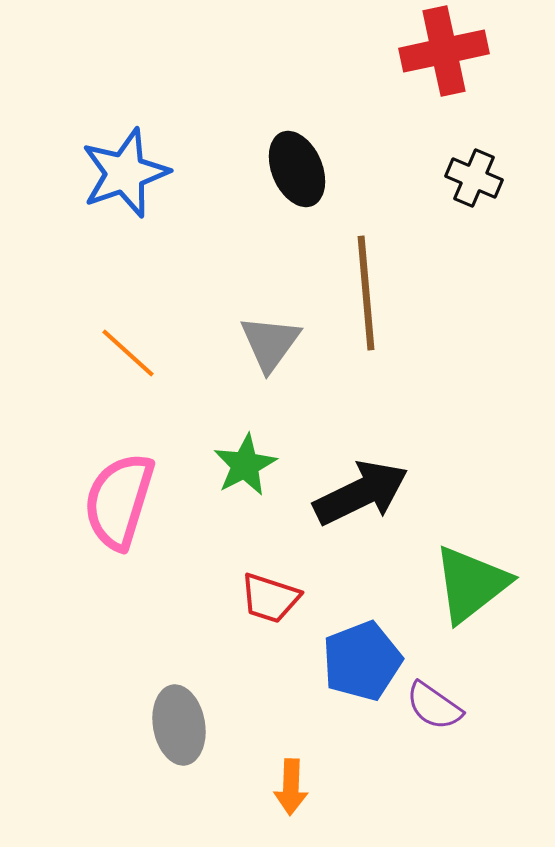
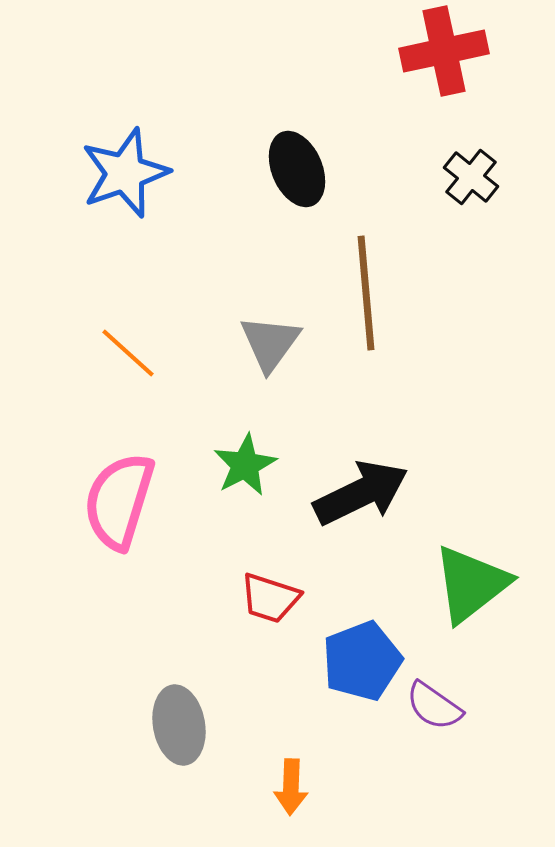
black cross: moved 3 px left, 1 px up; rotated 16 degrees clockwise
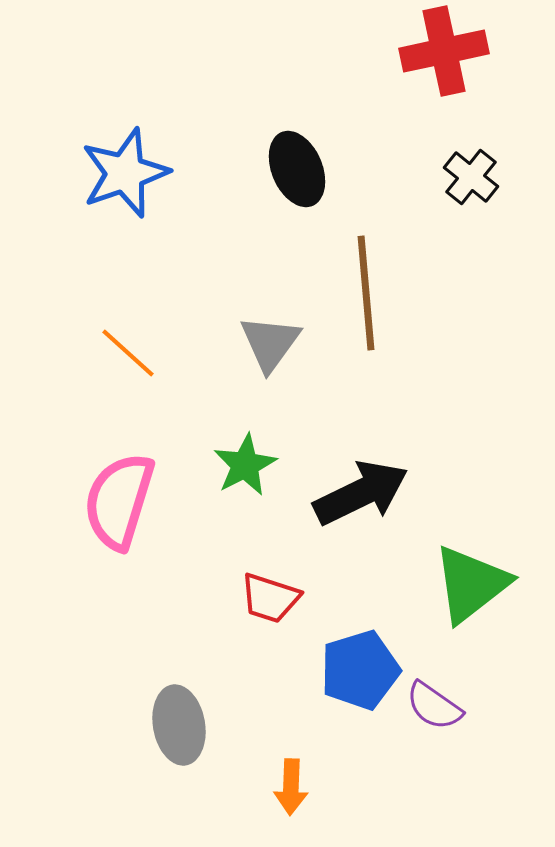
blue pentagon: moved 2 px left, 9 px down; rotated 4 degrees clockwise
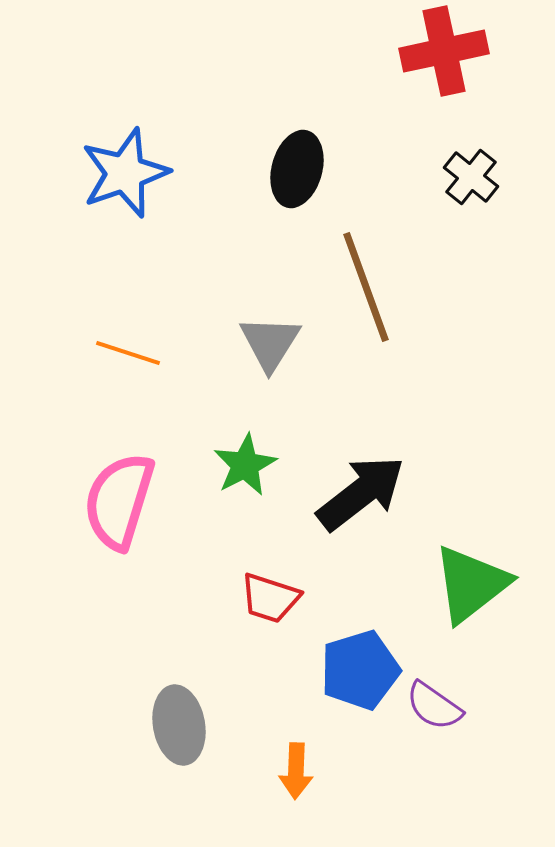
black ellipse: rotated 38 degrees clockwise
brown line: moved 6 px up; rotated 15 degrees counterclockwise
gray triangle: rotated 4 degrees counterclockwise
orange line: rotated 24 degrees counterclockwise
black arrow: rotated 12 degrees counterclockwise
orange arrow: moved 5 px right, 16 px up
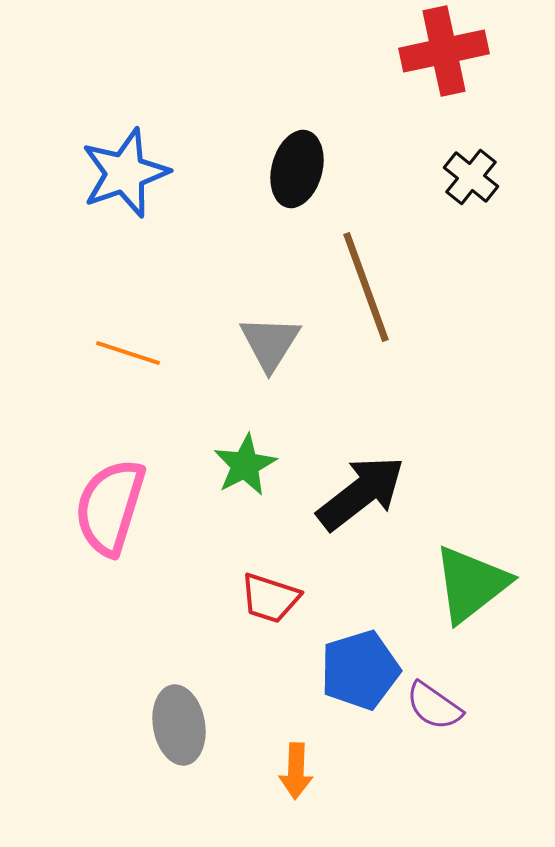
pink semicircle: moved 9 px left, 6 px down
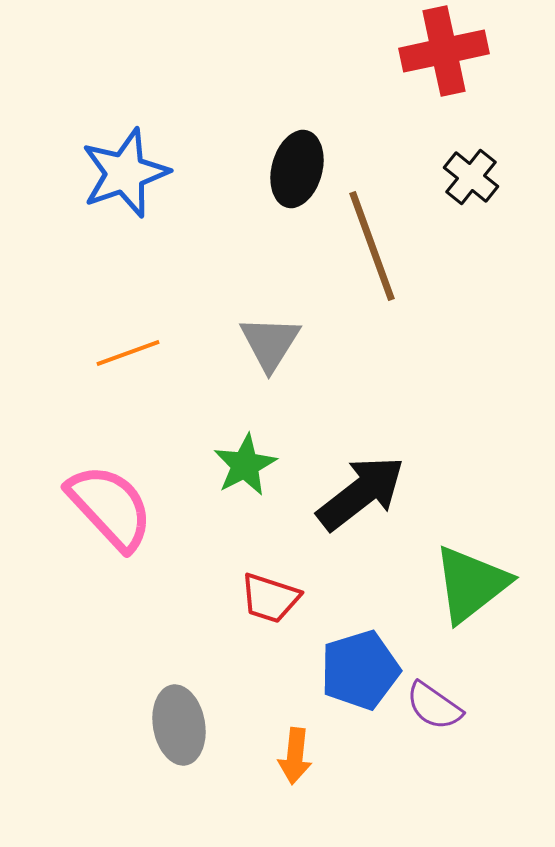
brown line: moved 6 px right, 41 px up
orange line: rotated 38 degrees counterclockwise
pink semicircle: rotated 120 degrees clockwise
orange arrow: moved 1 px left, 15 px up; rotated 4 degrees clockwise
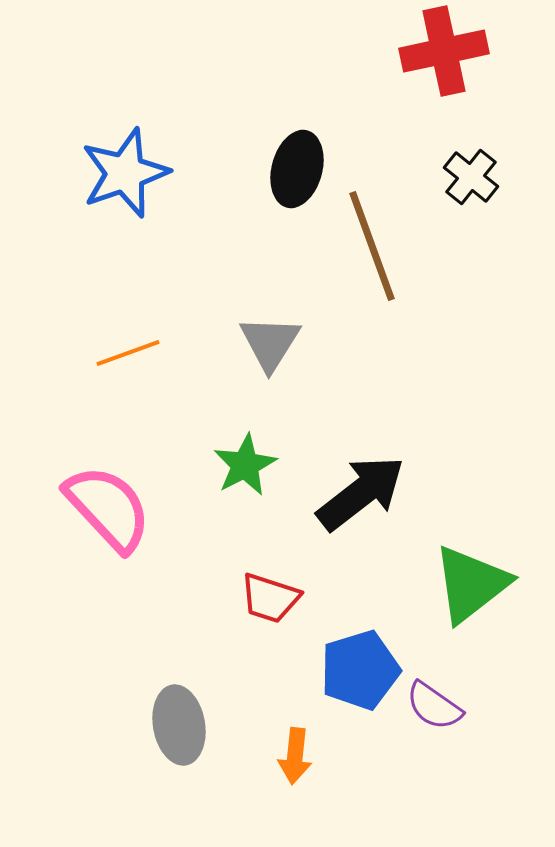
pink semicircle: moved 2 px left, 1 px down
